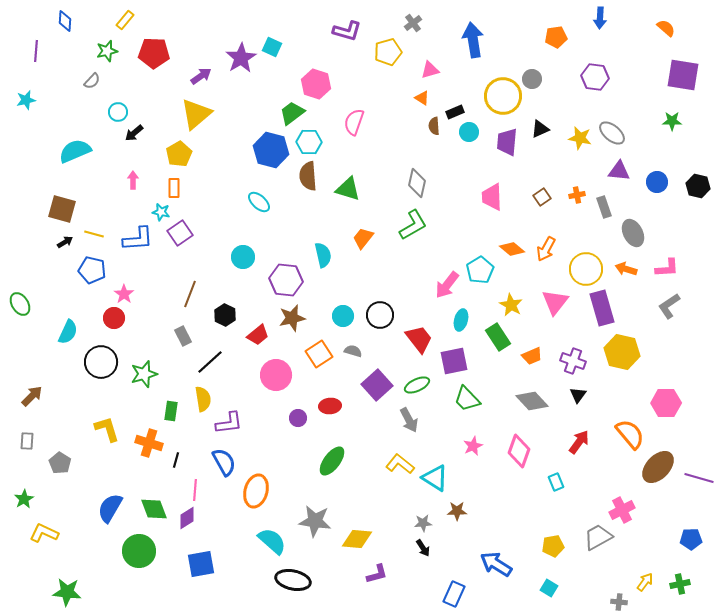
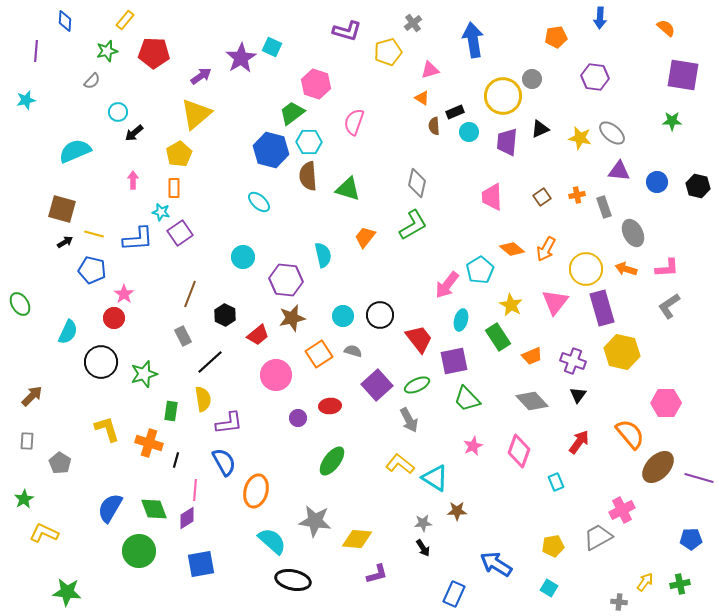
orange trapezoid at (363, 238): moved 2 px right, 1 px up
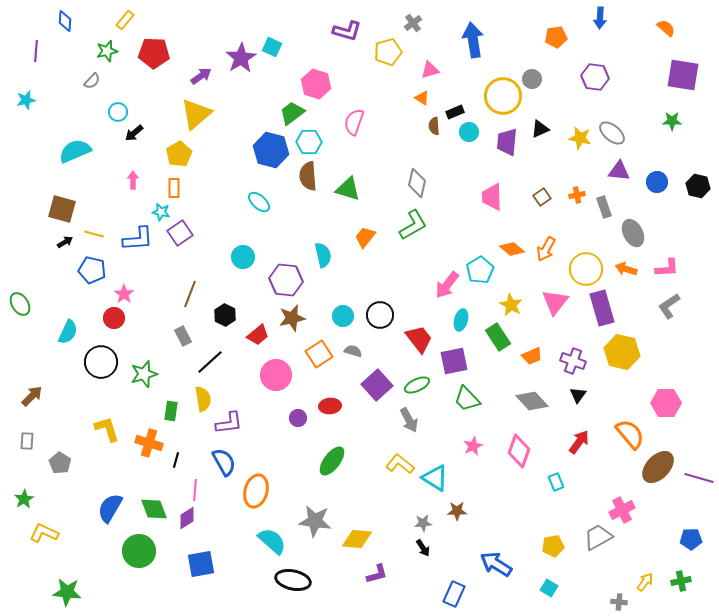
green cross at (680, 584): moved 1 px right, 3 px up
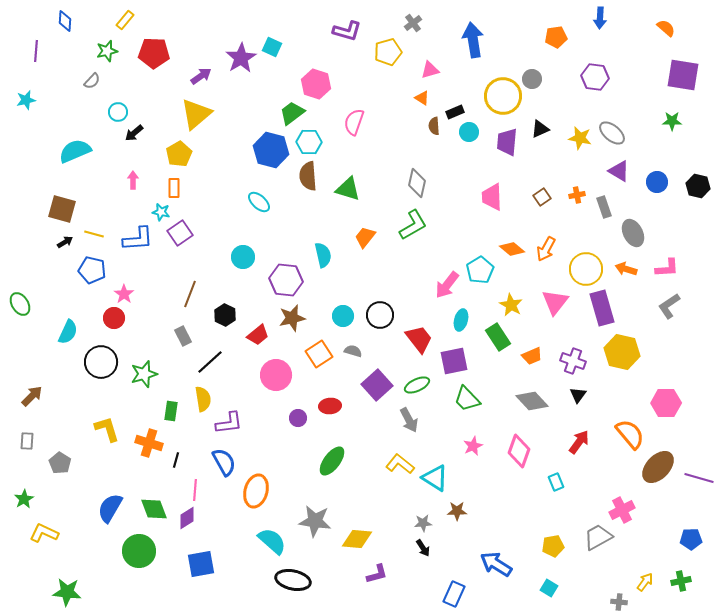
purple triangle at (619, 171): rotated 25 degrees clockwise
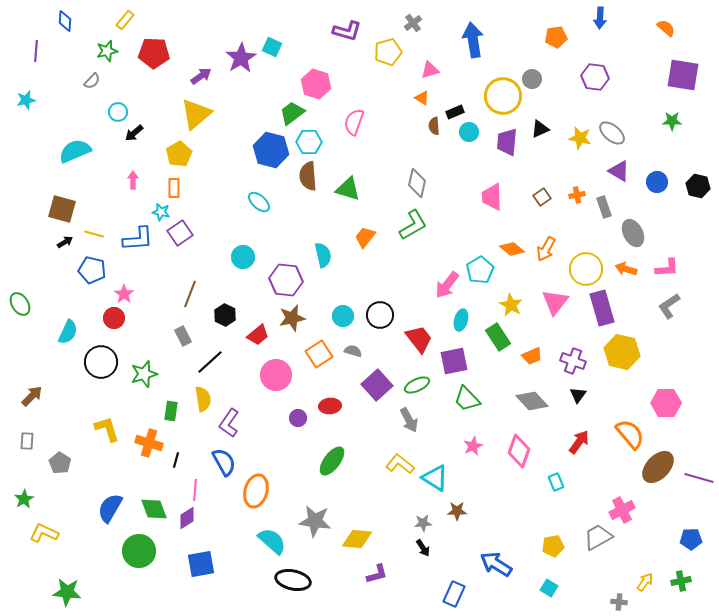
purple L-shape at (229, 423): rotated 132 degrees clockwise
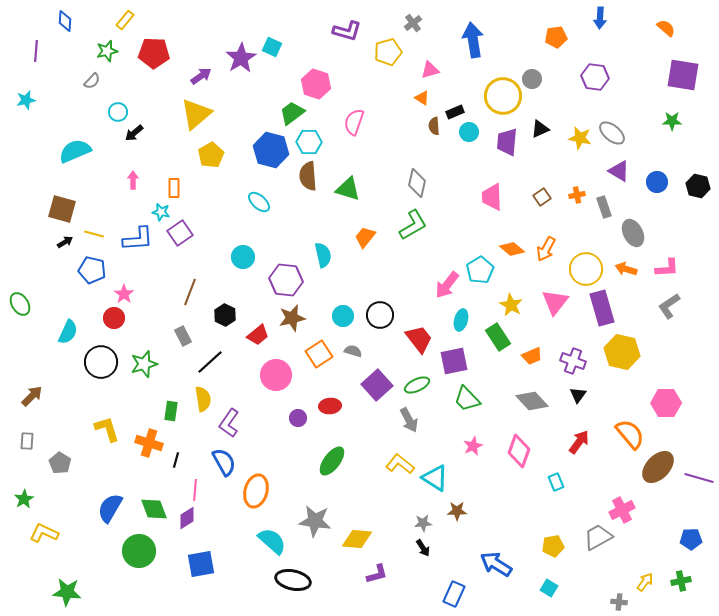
yellow pentagon at (179, 154): moved 32 px right, 1 px down
brown line at (190, 294): moved 2 px up
green star at (144, 374): moved 10 px up
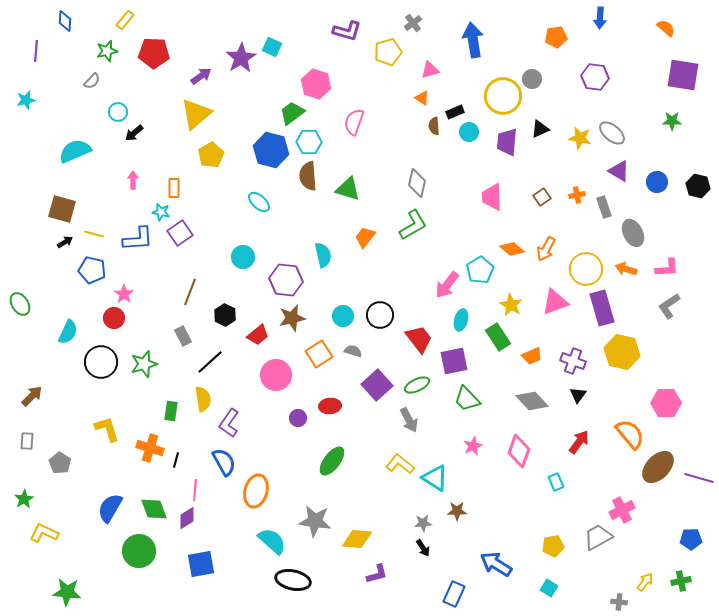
pink triangle at (555, 302): rotated 32 degrees clockwise
orange cross at (149, 443): moved 1 px right, 5 px down
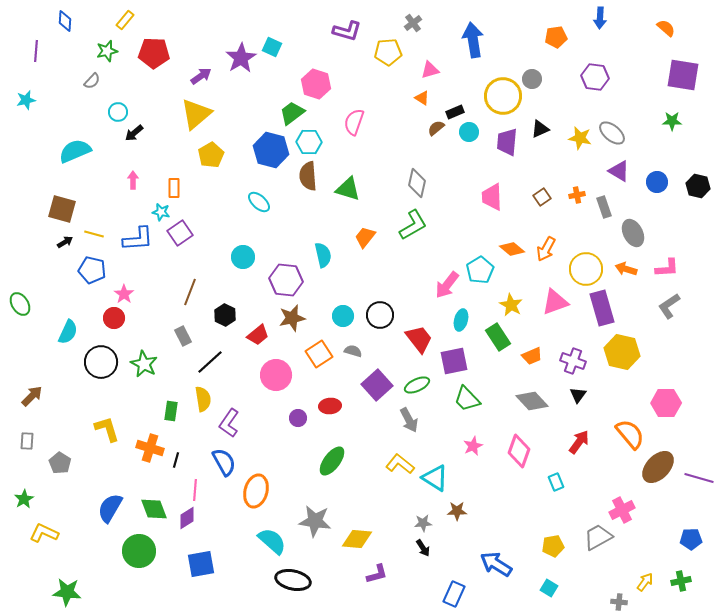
yellow pentagon at (388, 52): rotated 12 degrees clockwise
brown semicircle at (434, 126): moved 2 px right, 2 px down; rotated 54 degrees clockwise
green star at (144, 364): rotated 28 degrees counterclockwise
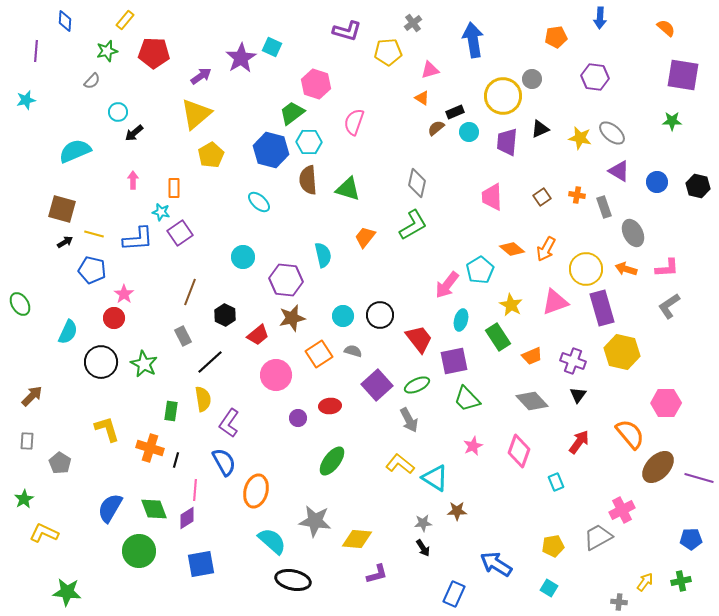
brown semicircle at (308, 176): moved 4 px down
orange cross at (577, 195): rotated 21 degrees clockwise
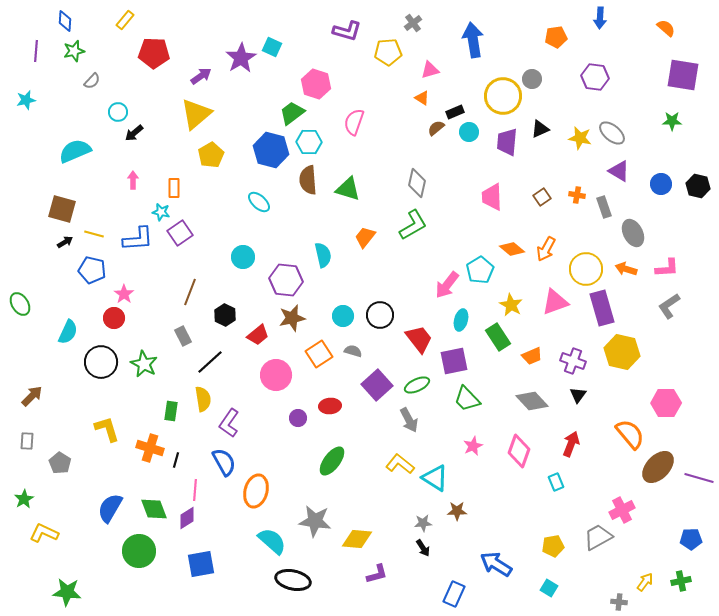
green star at (107, 51): moved 33 px left
blue circle at (657, 182): moved 4 px right, 2 px down
red arrow at (579, 442): moved 8 px left, 2 px down; rotated 15 degrees counterclockwise
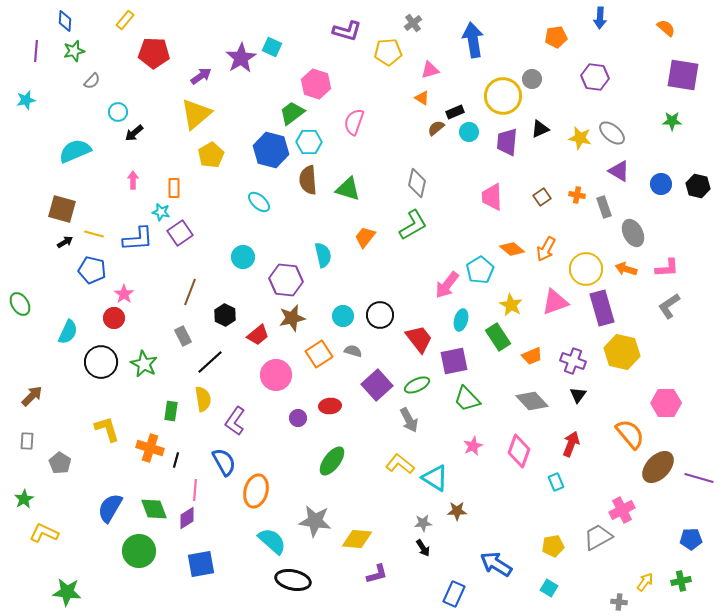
purple L-shape at (229, 423): moved 6 px right, 2 px up
